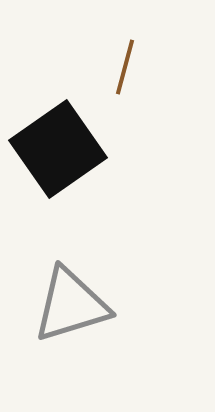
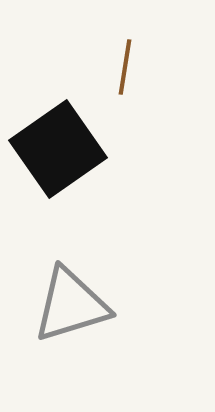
brown line: rotated 6 degrees counterclockwise
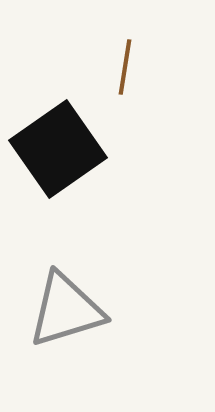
gray triangle: moved 5 px left, 5 px down
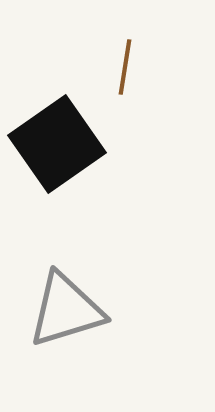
black square: moved 1 px left, 5 px up
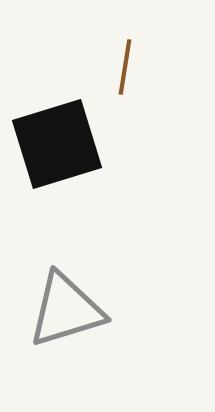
black square: rotated 18 degrees clockwise
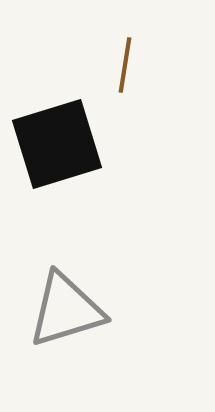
brown line: moved 2 px up
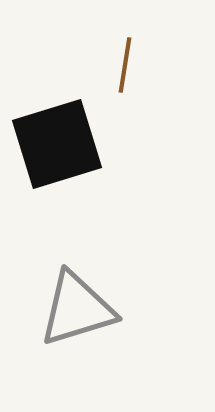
gray triangle: moved 11 px right, 1 px up
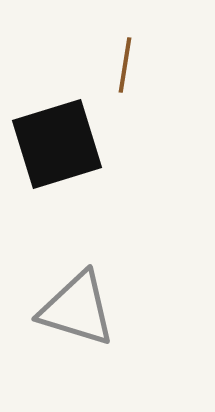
gray triangle: rotated 34 degrees clockwise
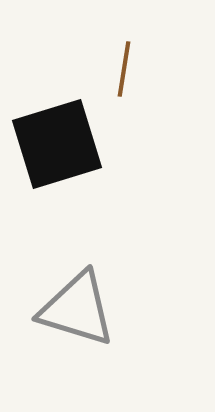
brown line: moved 1 px left, 4 px down
